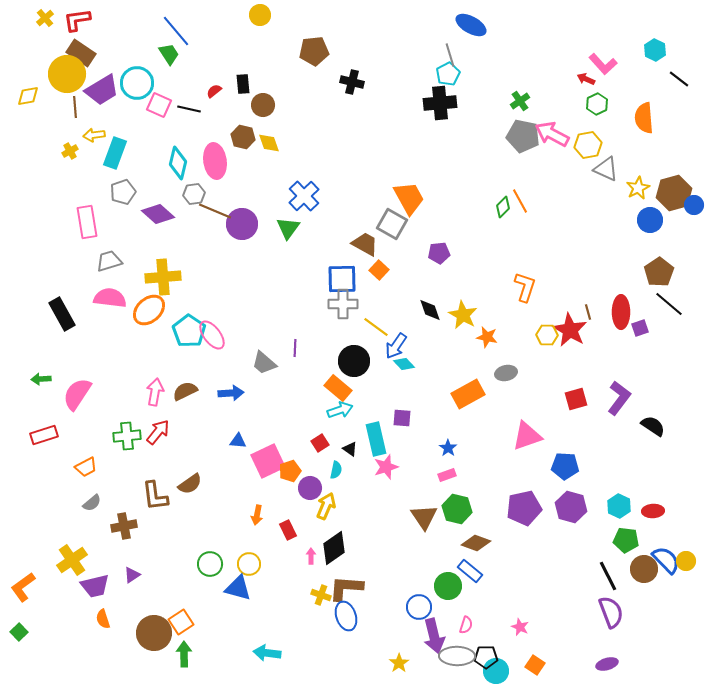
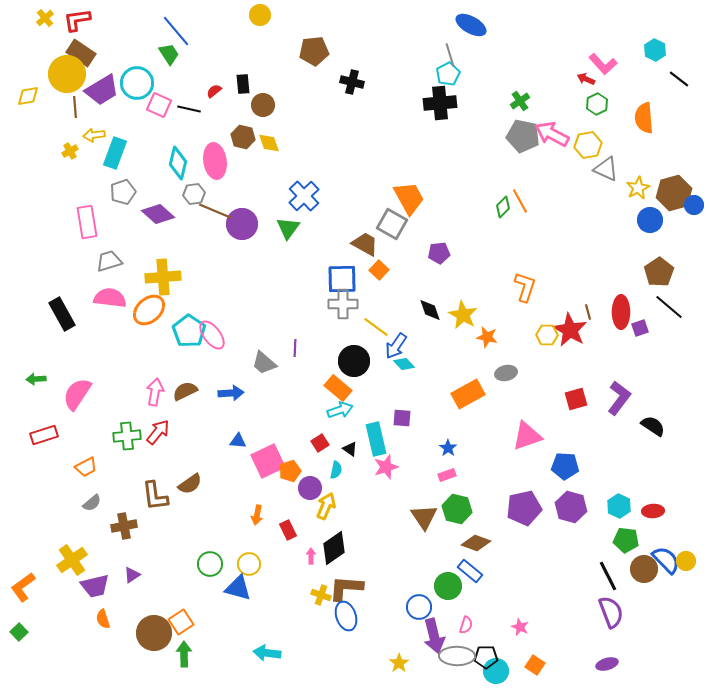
black line at (669, 304): moved 3 px down
green arrow at (41, 379): moved 5 px left
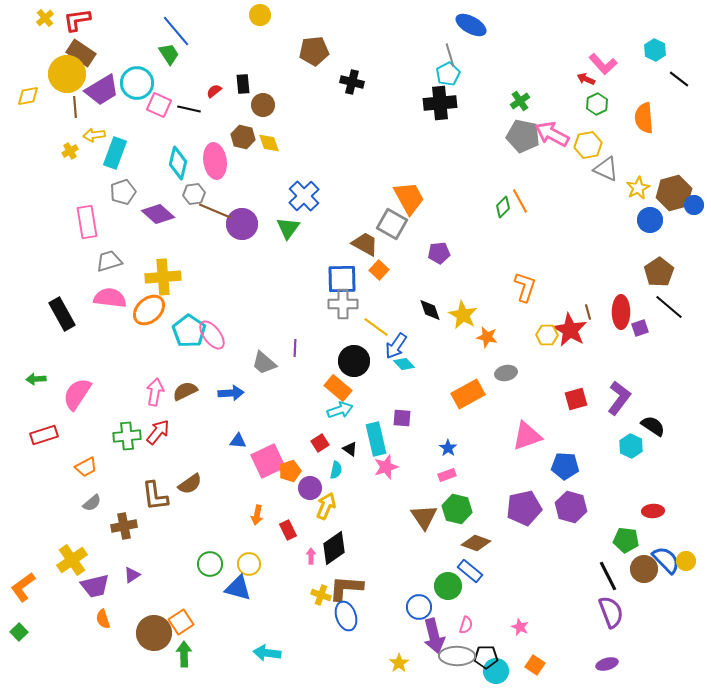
cyan hexagon at (619, 506): moved 12 px right, 60 px up
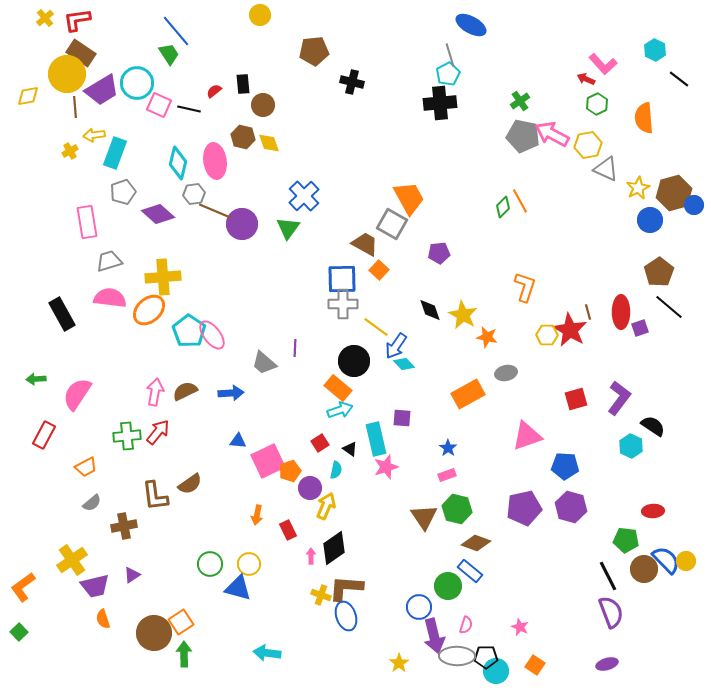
red rectangle at (44, 435): rotated 44 degrees counterclockwise
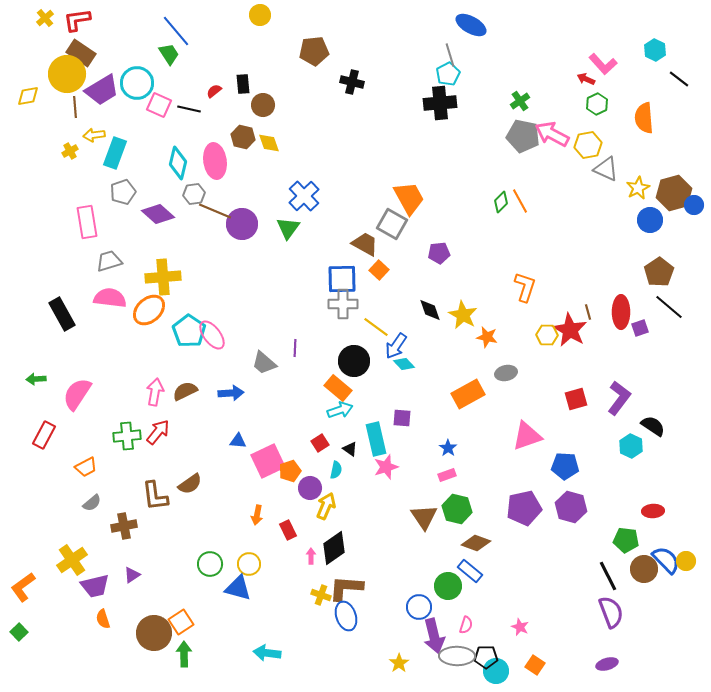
green diamond at (503, 207): moved 2 px left, 5 px up
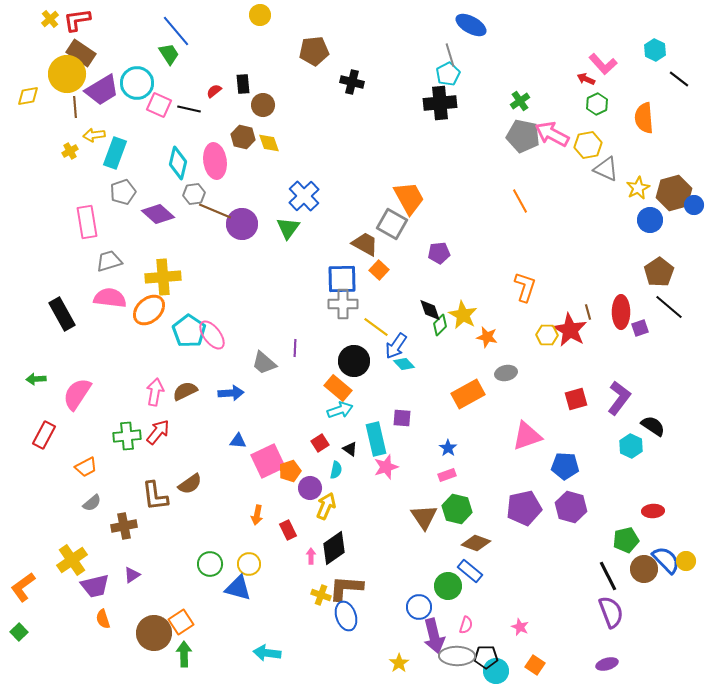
yellow cross at (45, 18): moved 5 px right, 1 px down
green diamond at (501, 202): moved 61 px left, 123 px down
green pentagon at (626, 540): rotated 20 degrees counterclockwise
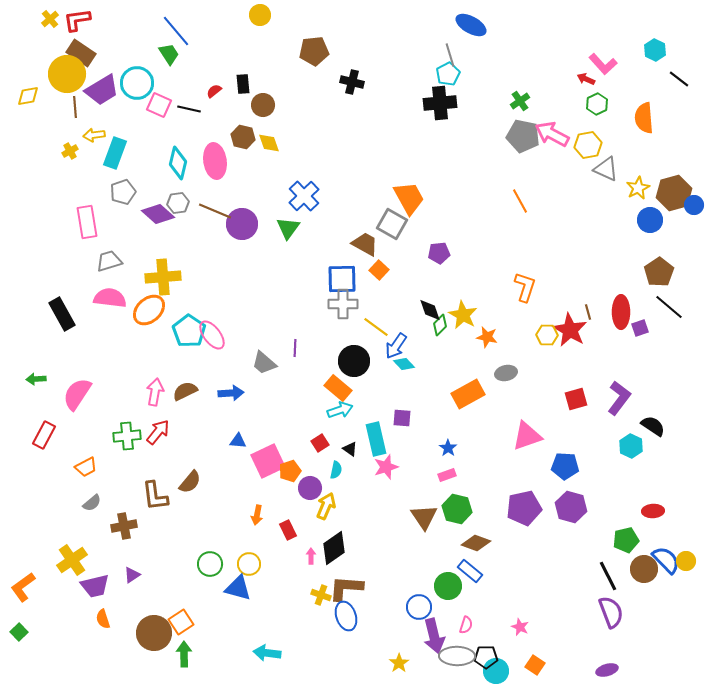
gray hexagon at (194, 194): moved 16 px left, 9 px down
brown semicircle at (190, 484): moved 2 px up; rotated 15 degrees counterclockwise
purple ellipse at (607, 664): moved 6 px down
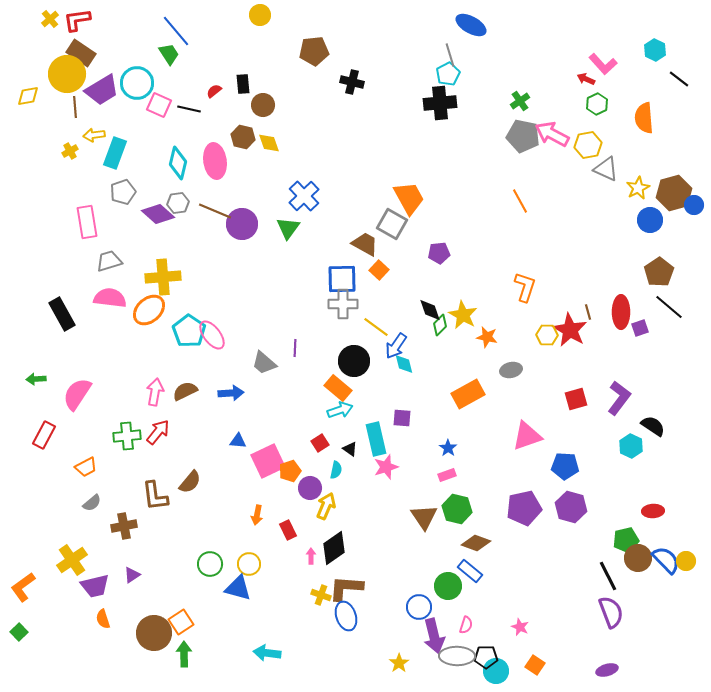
cyan diamond at (404, 364): rotated 30 degrees clockwise
gray ellipse at (506, 373): moved 5 px right, 3 px up
brown circle at (644, 569): moved 6 px left, 11 px up
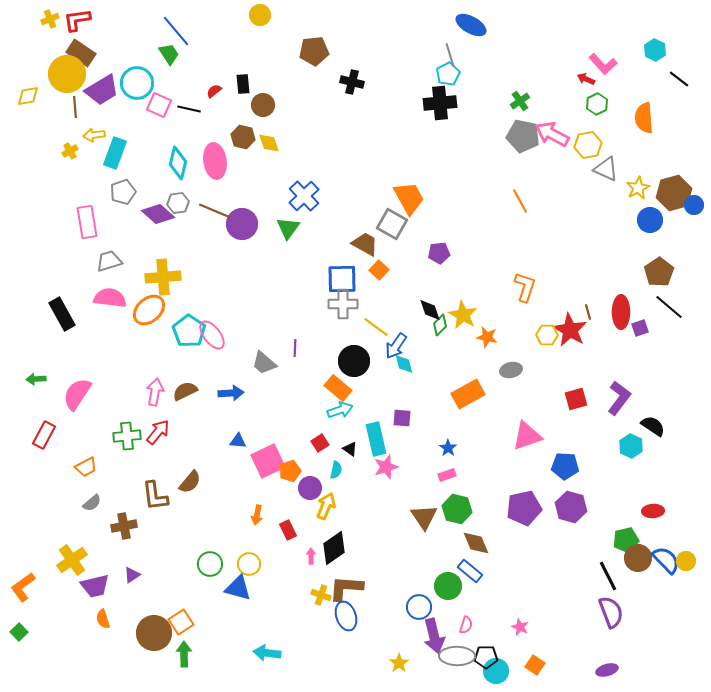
yellow cross at (50, 19): rotated 18 degrees clockwise
brown diamond at (476, 543): rotated 48 degrees clockwise
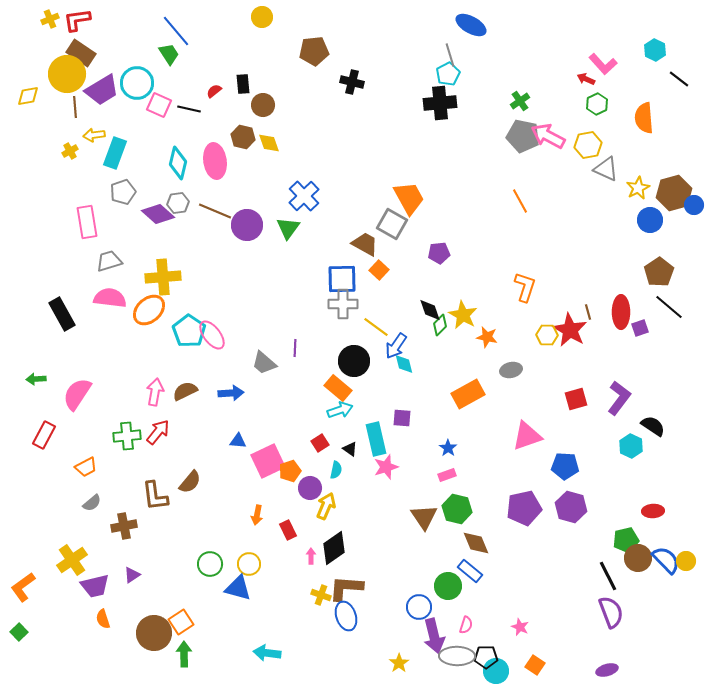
yellow circle at (260, 15): moved 2 px right, 2 px down
pink arrow at (552, 134): moved 4 px left, 2 px down
purple circle at (242, 224): moved 5 px right, 1 px down
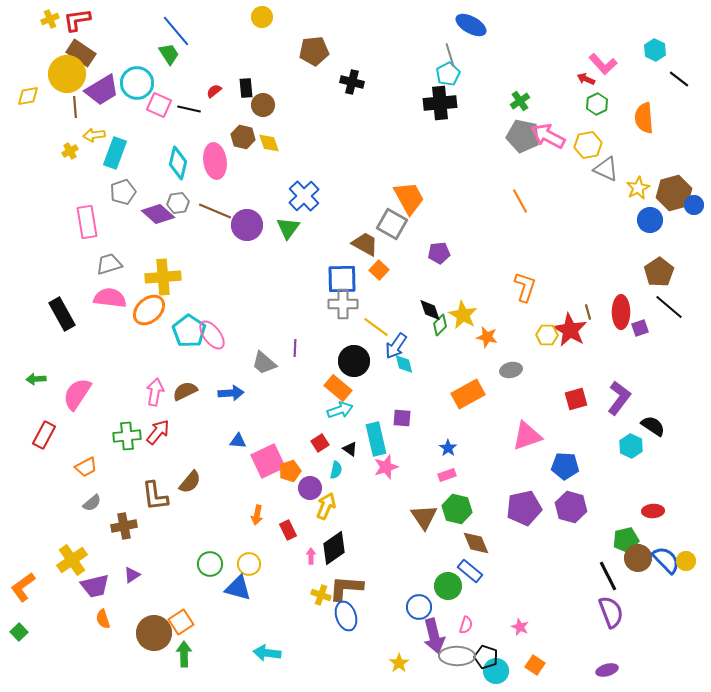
black rectangle at (243, 84): moved 3 px right, 4 px down
gray trapezoid at (109, 261): moved 3 px down
black pentagon at (486, 657): rotated 20 degrees clockwise
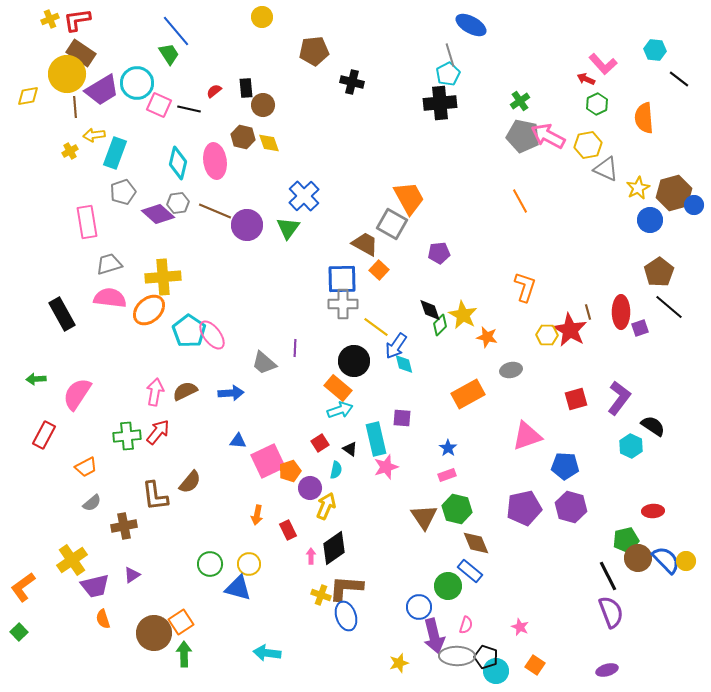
cyan hexagon at (655, 50): rotated 20 degrees counterclockwise
yellow star at (399, 663): rotated 18 degrees clockwise
